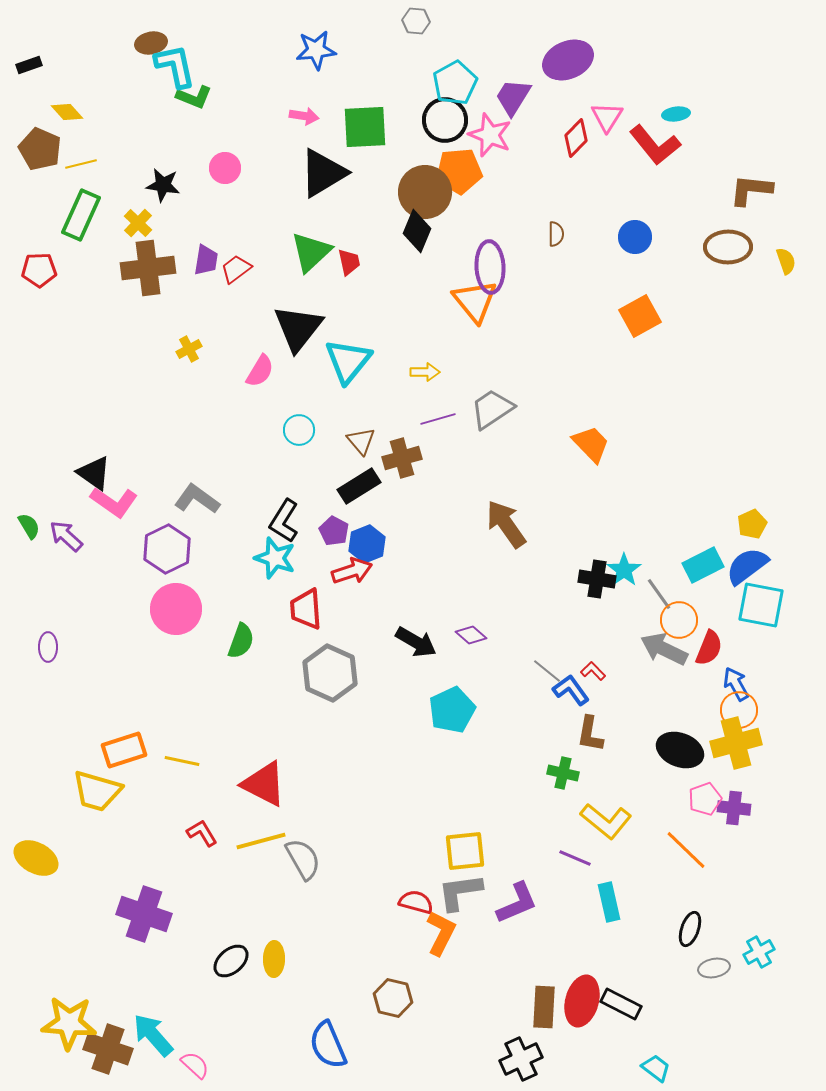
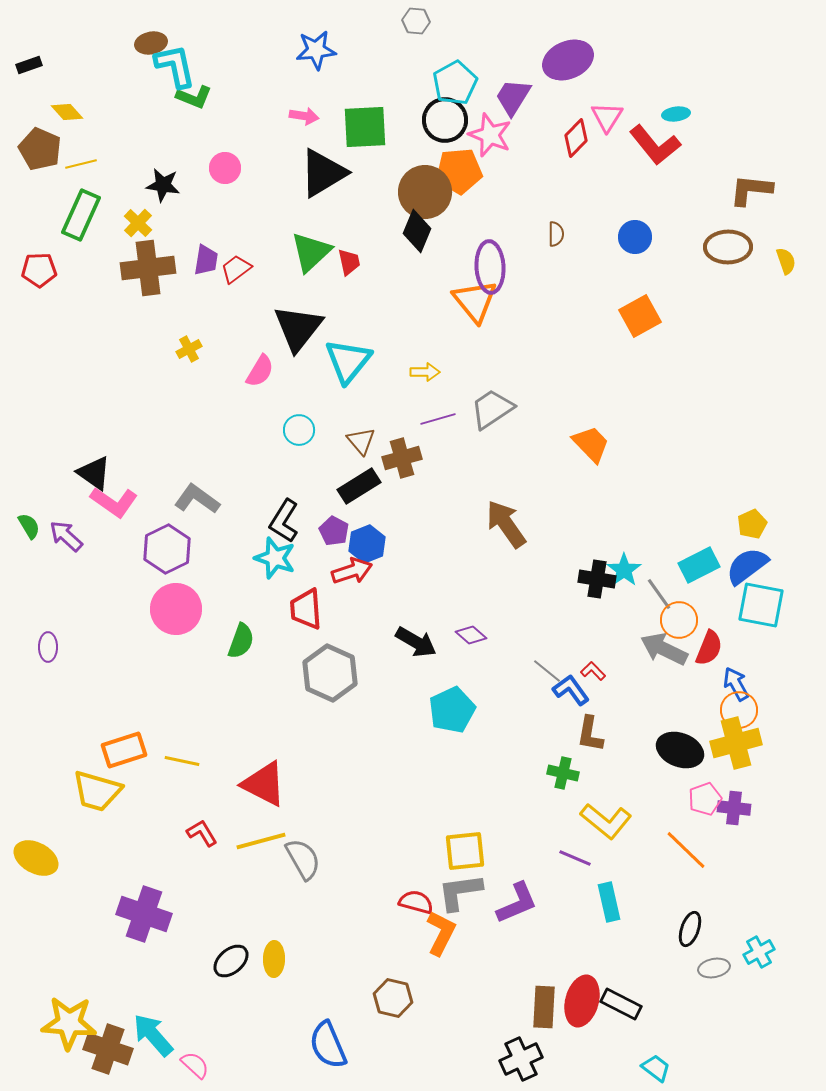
cyan rectangle at (703, 565): moved 4 px left
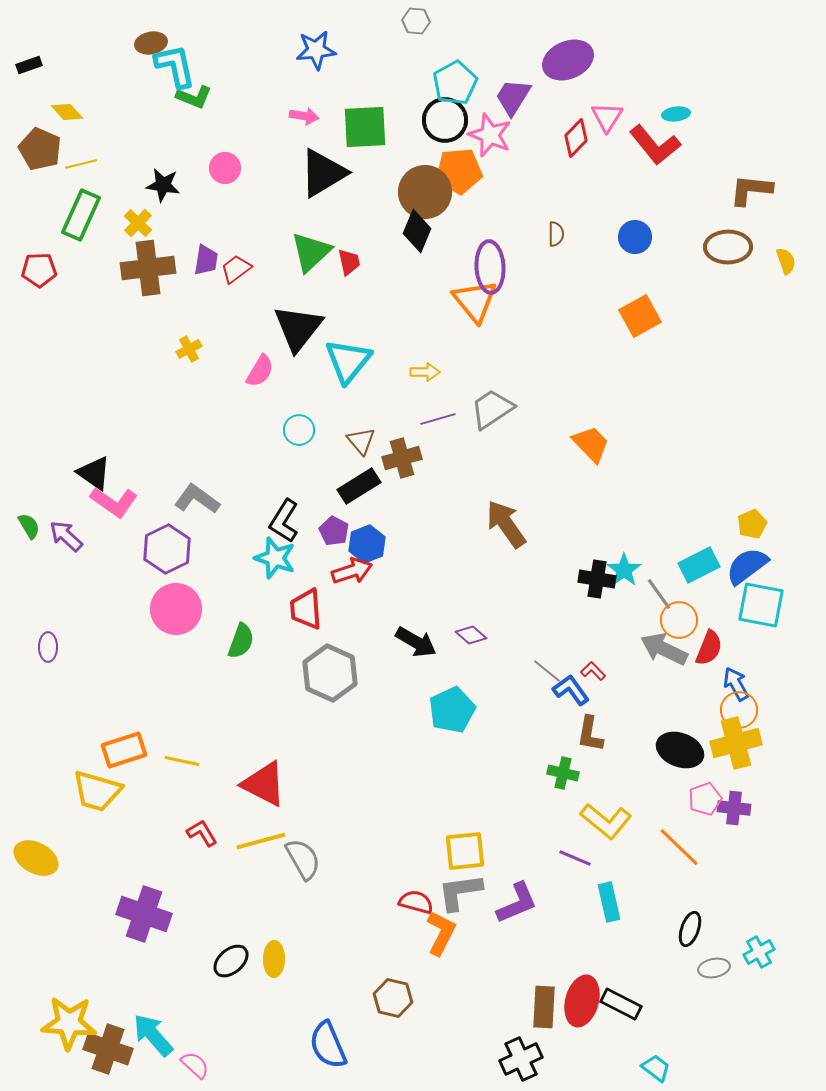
orange line at (686, 850): moved 7 px left, 3 px up
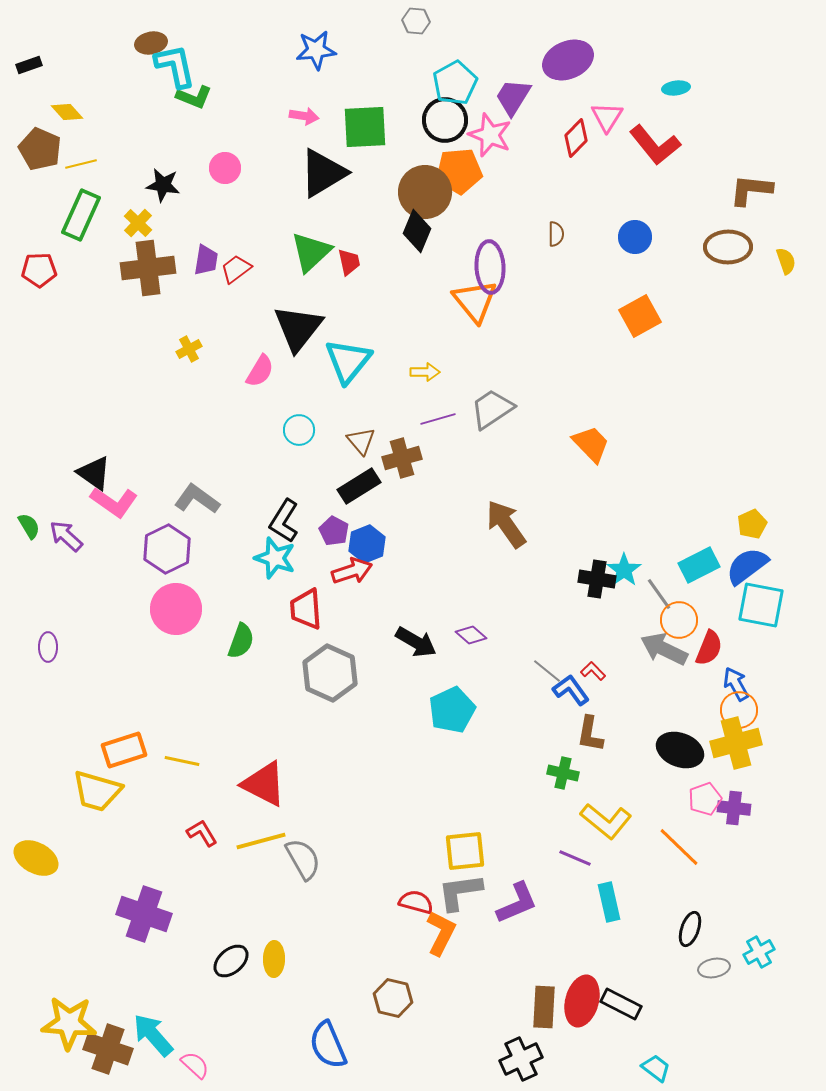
cyan ellipse at (676, 114): moved 26 px up
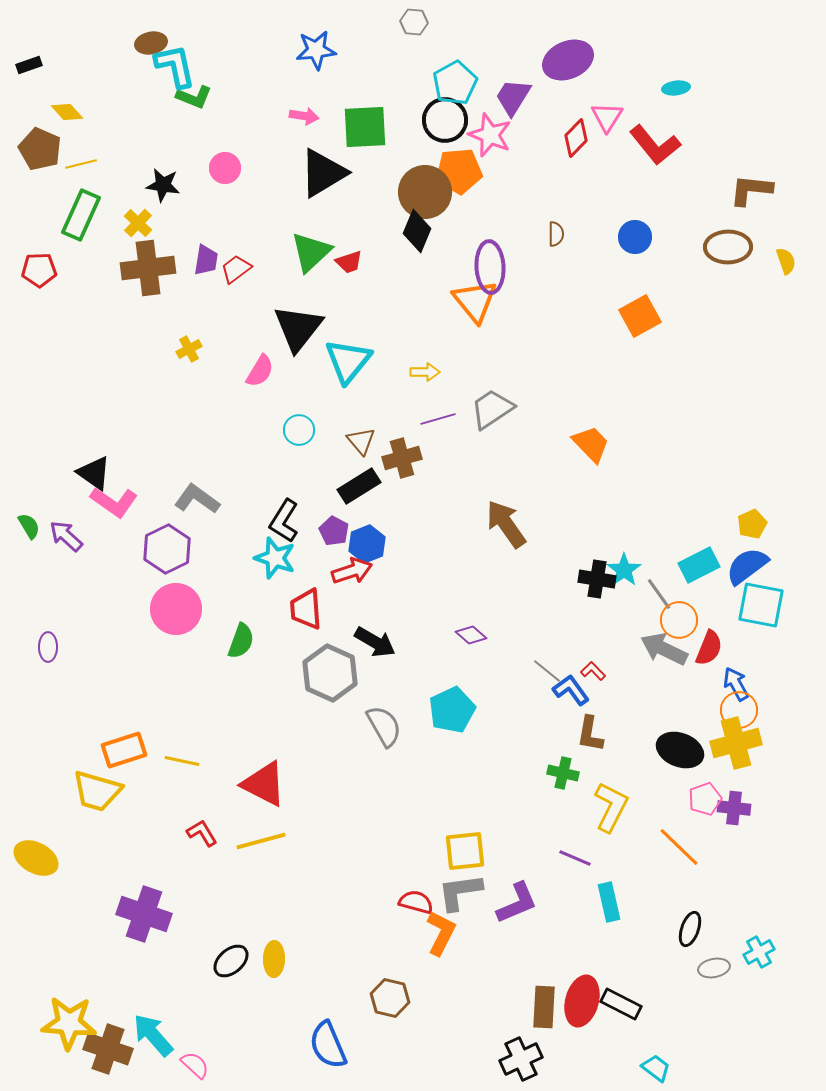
gray hexagon at (416, 21): moved 2 px left, 1 px down
red trapezoid at (349, 262): rotated 84 degrees clockwise
black arrow at (416, 642): moved 41 px left
yellow L-shape at (606, 821): moved 5 px right, 14 px up; rotated 102 degrees counterclockwise
gray semicircle at (303, 859): moved 81 px right, 133 px up
brown hexagon at (393, 998): moved 3 px left
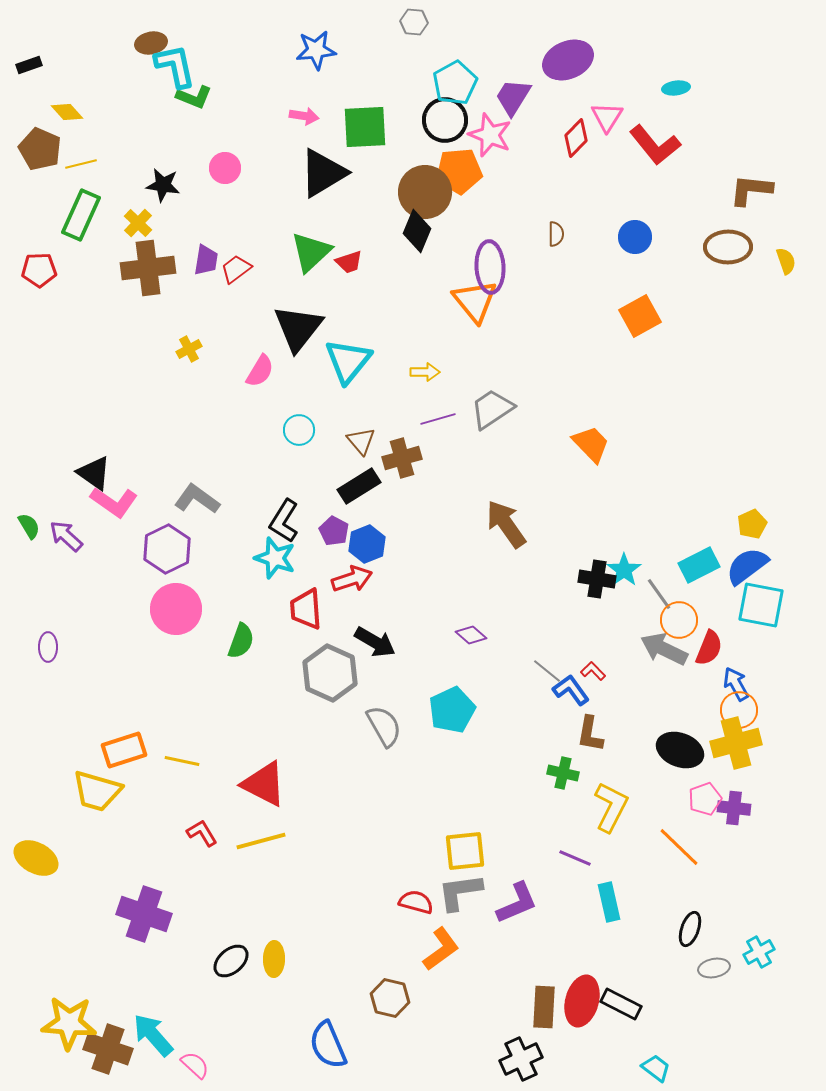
red arrow at (352, 571): moved 8 px down
orange L-shape at (441, 933): moved 16 px down; rotated 27 degrees clockwise
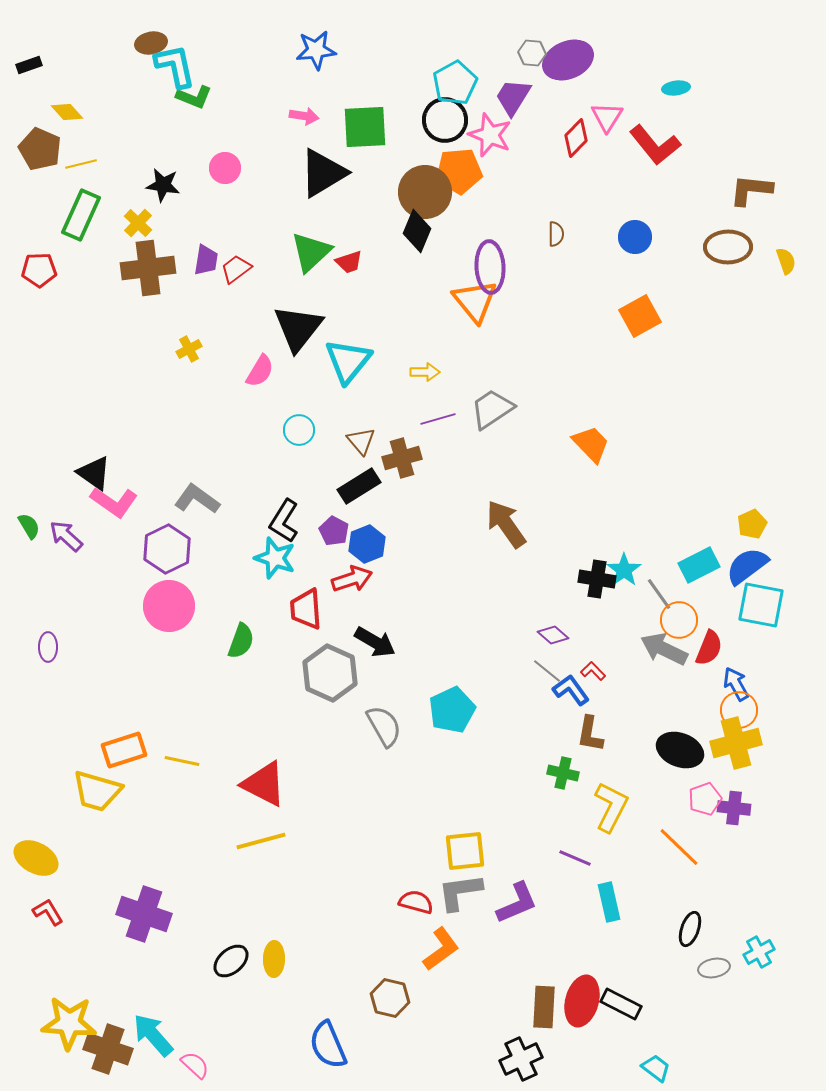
gray hexagon at (414, 22): moved 118 px right, 31 px down
pink circle at (176, 609): moved 7 px left, 3 px up
purple diamond at (471, 635): moved 82 px right
red L-shape at (202, 833): moved 154 px left, 79 px down
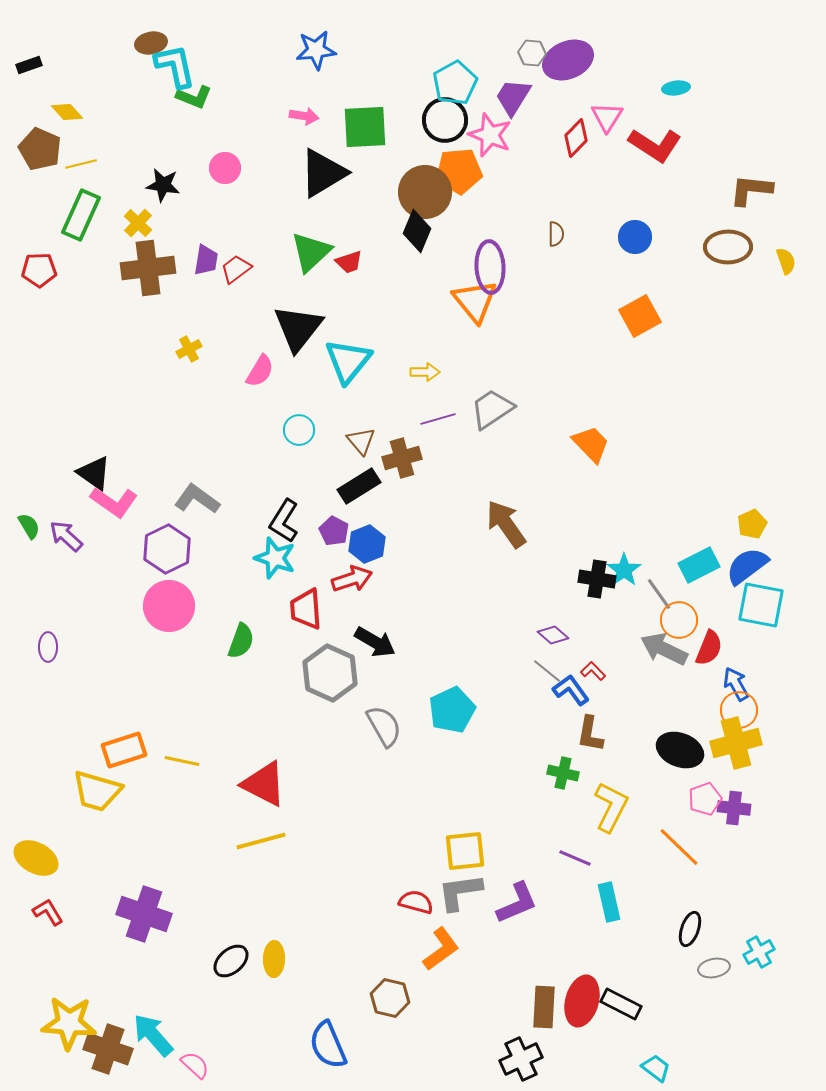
red L-shape at (655, 145): rotated 18 degrees counterclockwise
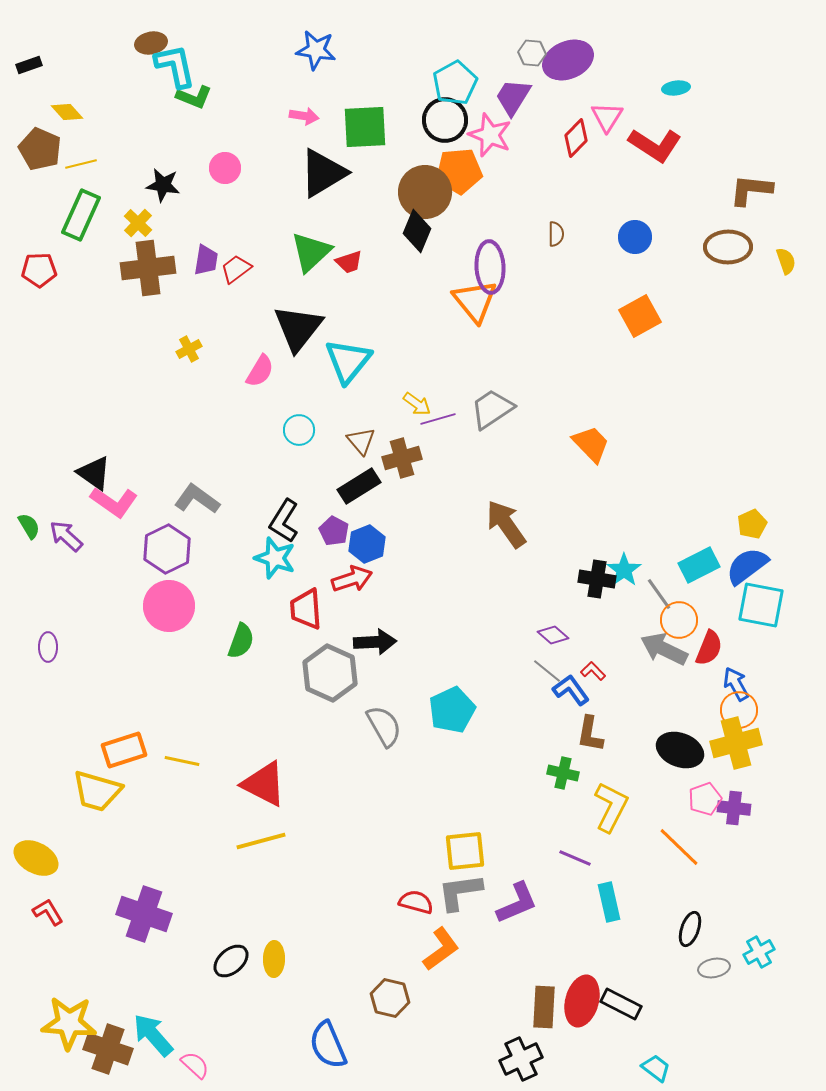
blue star at (316, 50): rotated 15 degrees clockwise
yellow arrow at (425, 372): moved 8 px left, 32 px down; rotated 36 degrees clockwise
black arrow at (375, 642): rotated 33 degrees counterclockwise
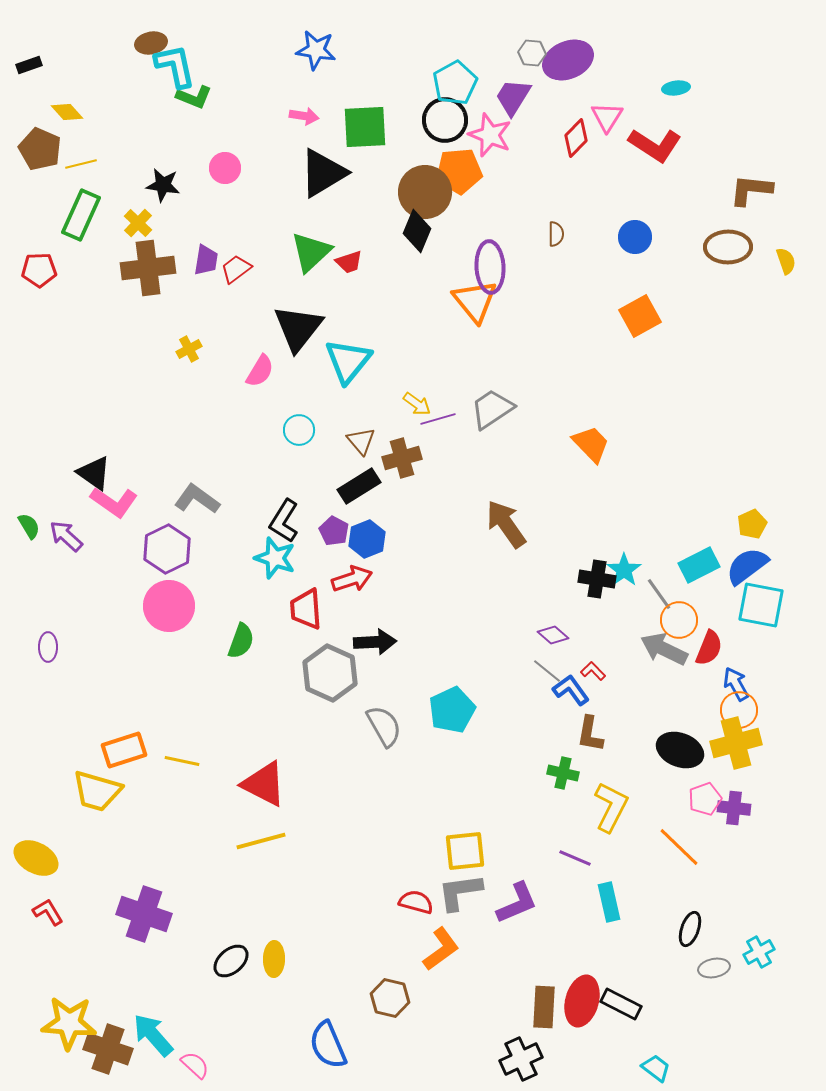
blue hexagon at (367, 544): moved 5 px up
